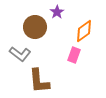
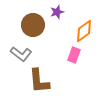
purple star: rotated 16 degrees clockwise
brown circle: moved 2 px left, 2 px up
gray L-shape: moved 1 px right
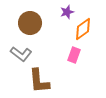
purple star: moved 10 px right
brown circle: moved 3 px left, 2 px up
orange diamond: moved 1 px left, 2 px up
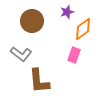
brown circle: moved 2 px right, 2 px up
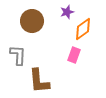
gray L-shape: moved 3 px left, 1 px down; rotated 125 degrees counterclockwise
